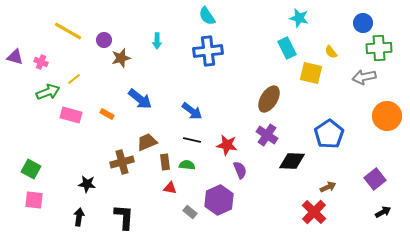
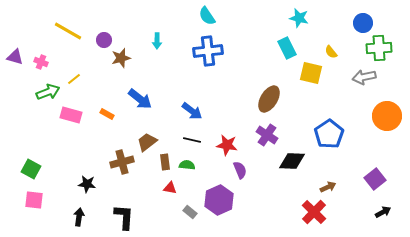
brown trapezoid at (147, 142): rotated 15 degrees counterclockwise
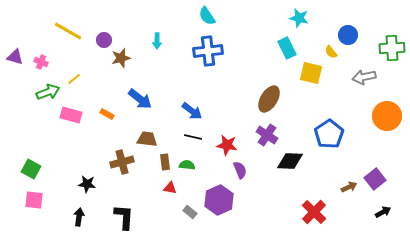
blue circle at (363, 23): moved 15 px left, 12 px down
green cross at (379, 48): moved 13 px right
black line at (192, 140): moved 1 px right, 3 px up
brown trapezoid at (147, 142): moved 3 px up; rotated 45 degrees clockwise
black diamond at (292, 161): moved 2 px left
brown arrow at (328, 187): moved 21 px right
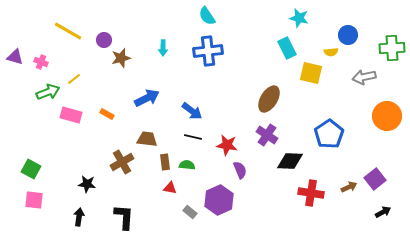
cyan arrow at (157, 41): moved 6 px right, 7 px down
yellow semicircle at (331, 52): rotated 56 degrees counterclockwise
blue arrow at (140, 99): moved 7 px right, 1 px up; rotated 65 degrees counterclockwise
brown cross at (122, 162): rotated 15 degrees counterclockwise
red cross at (314, 212): moved 3 px left, 19 px up; rotated 35 degrees counterclockwise
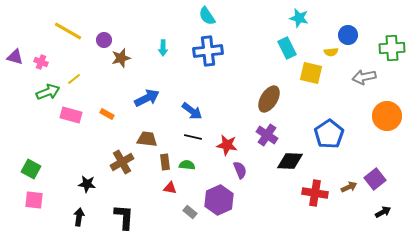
red cross at (311, 193): moved 4 px right
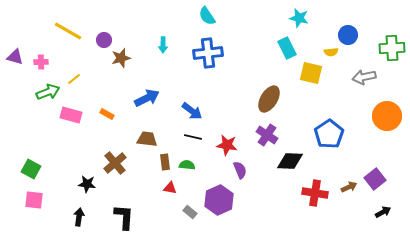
cyan arrow at (163, 48): moved 3 px up
blue cross at (208, 51): moved 2 px down
pink cross at (41, 62): rotated 24 degrees counterclockwise
brown cross at (122, 162): moved 7 px left, 1 px down; rotated 10 degrees counterclockwise
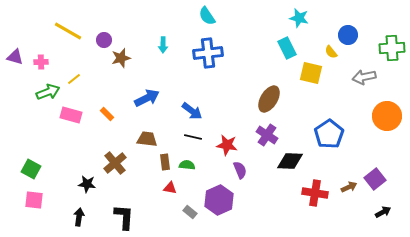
yellow semicircle at (331, 52): rotated 56 degrees clockwise
orange rectangle at (107, 114): rotated 16 degrees clockwise
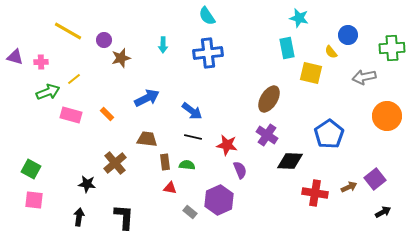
cyan rectangle at (287, 48): rotated 15 degrees clockwise
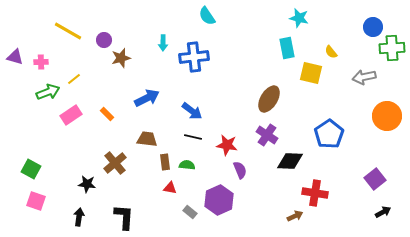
blue circle at (348, 35): moved 25 px right, 8 px up
cyan arrow at (163, 45): moved 2 px up
blue cross at (208, 53): moved 14 px left, 4 px down
pink rectangle at (71, 115): rotated 50 degrees counterclockwise
brown arrow at (349, 187): moved 54 px left, 29 px down
pink square at (34, 200): moved 2 px right, 1 px down; rotated 12 degrees clockwise
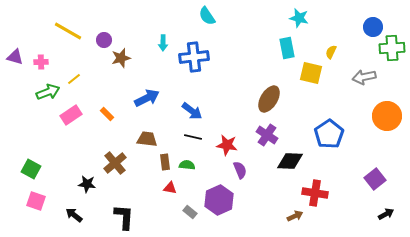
yellow semicircle at (331, 52): rotated 64 degrees clockwise
black arrow at (383, 212): moved 3 px right, 2 px down
black arrow at (79, 217): moved 5 px left, 2 px up; rotated 60 degrees counterclockwise
